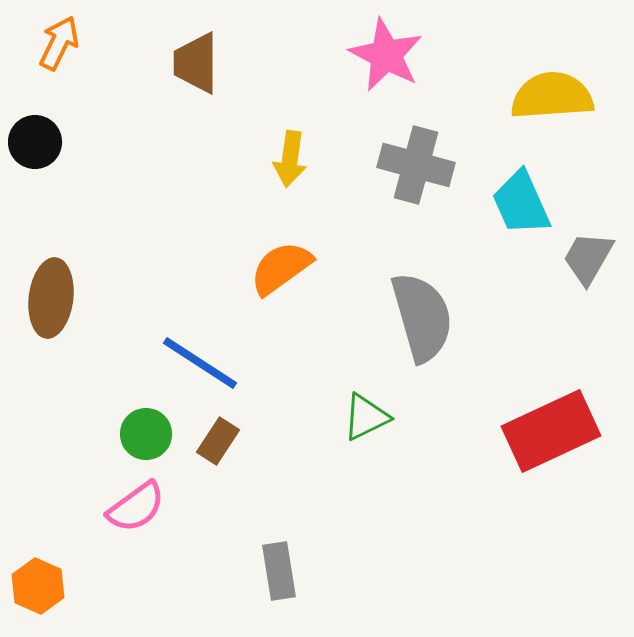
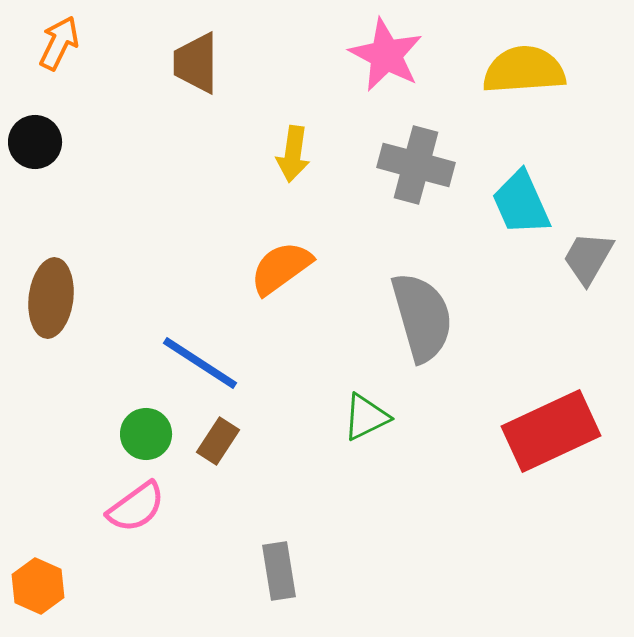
yellow semicircle: moved 28 px left, 26 px up
yellow arrow: moved 3 px right, 5 px up
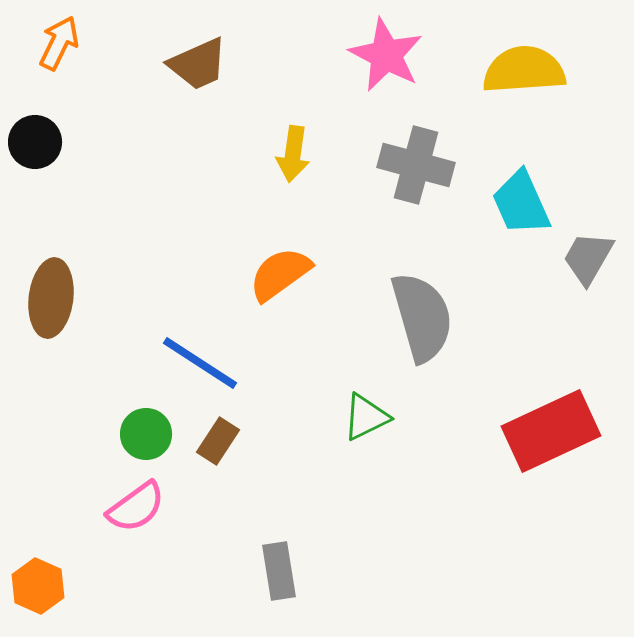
brown trapezoid: moved 2 px right, 1 px down; rotated 114 degrees counterclockwise
orange semicircle: moved 1 px left, 6 px down
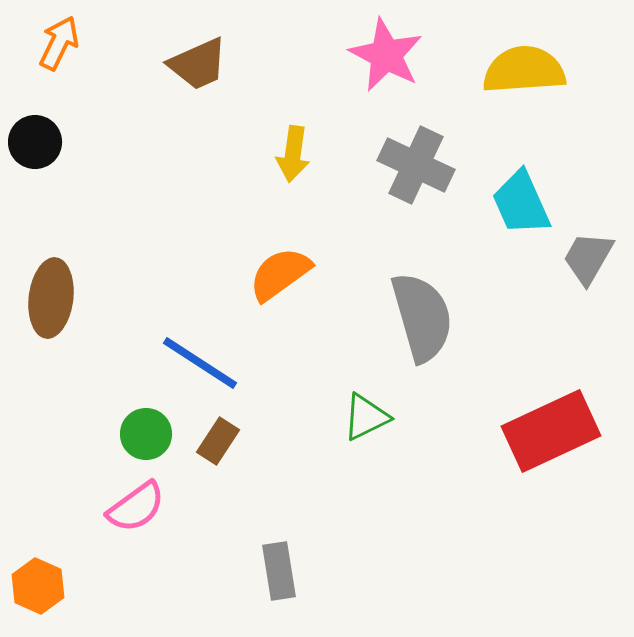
gray cross: rotated 10 degrees clockwise
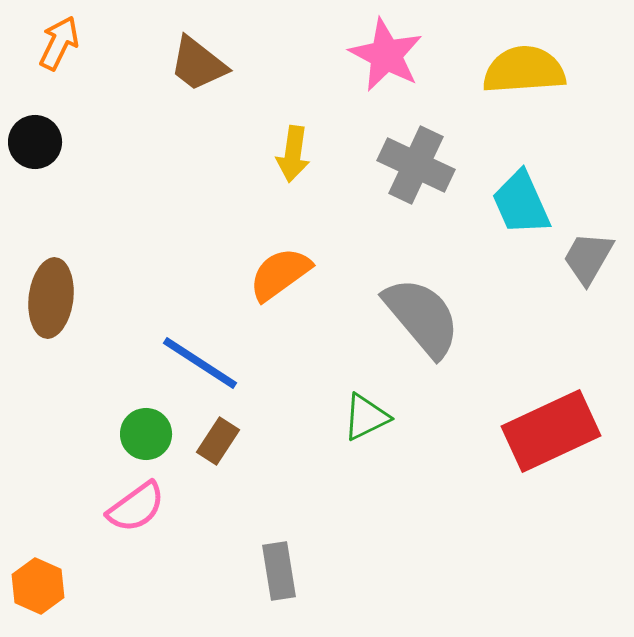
brown trapezoid: rotated 62 degrees clockwise
gray semicircle: rotated 24 degrees counterclockwise
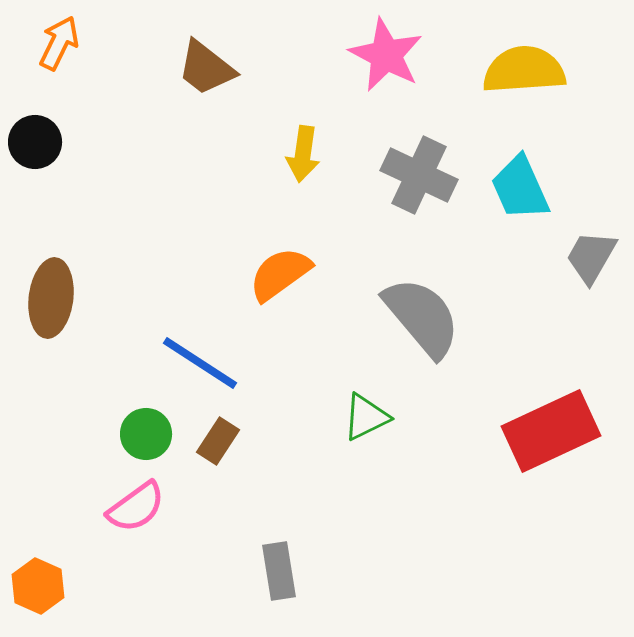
brown trapezoid: moved 8 px right, 4 px down
yellow arrow: moved 10 px right
gray cross: moved 3 px right, 10 px down
cyan trapezoid: moved 1 px left, 15 px up
gray trapezoid: moved 3 px right, 1 px up
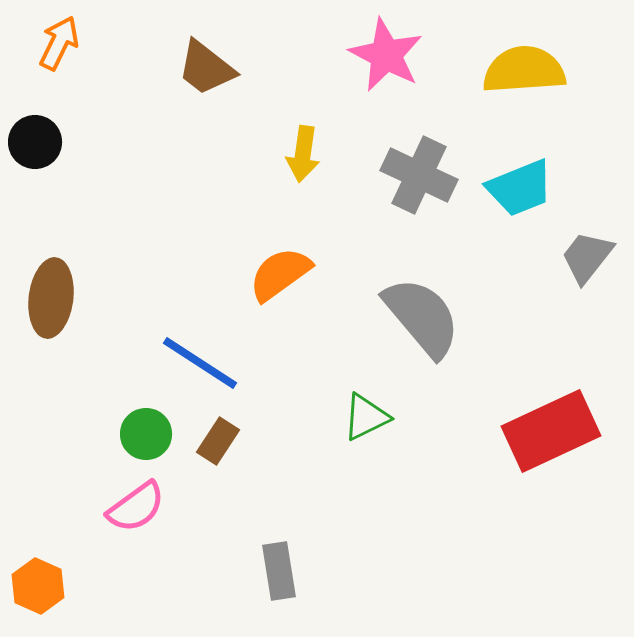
cyan trapezoid: rotated 88 degrees counterclockwise
gray trapezoid: moved 4 px left; rotated 8 degrees clockwise
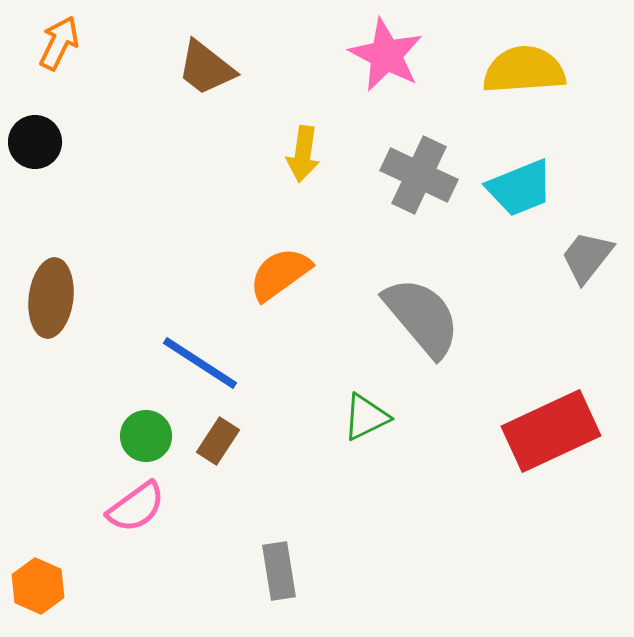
green circle: moved 2 px down
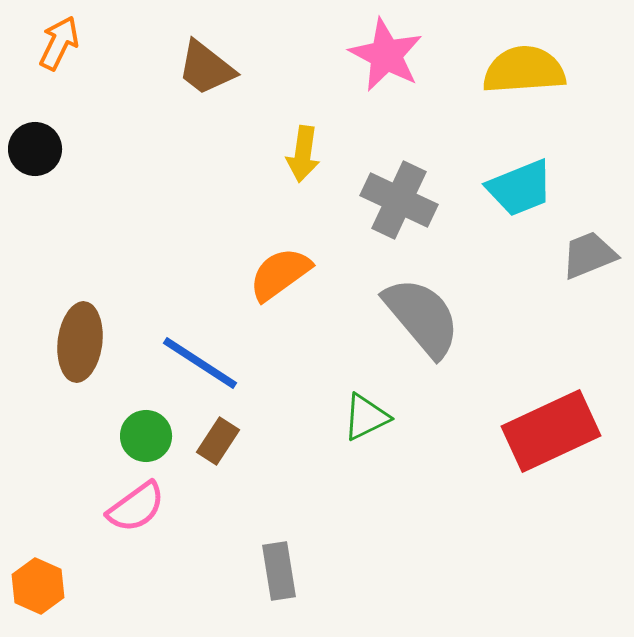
black circle: moved 7 px down
gray cross: moved 20 px left, 25 px down
gray trapezoid: moved 2 px right, 2 px up; rotated 30 degrees clockwise
brown ellipse: moved 29 px right, 44 px down
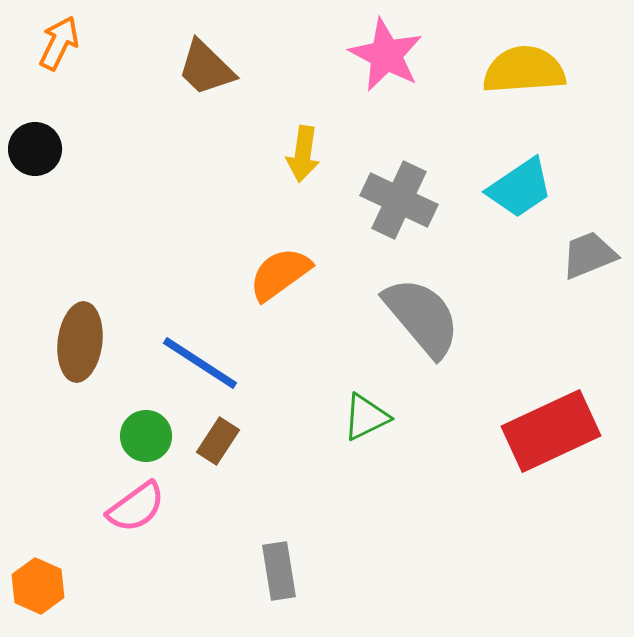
brown trapezoid: rotated 6 degrees clockwise
cyan trapezoid: rotated 12 degrees counterclockwise
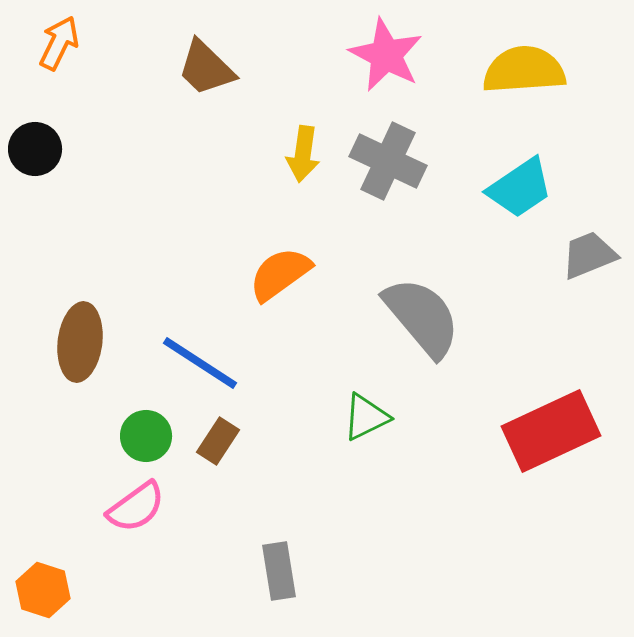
gray cross: moved 11 px left, 39 px up
orange hexagon: moved 5 px right, 4 px down; rotated 6 degrees counterclockwise
